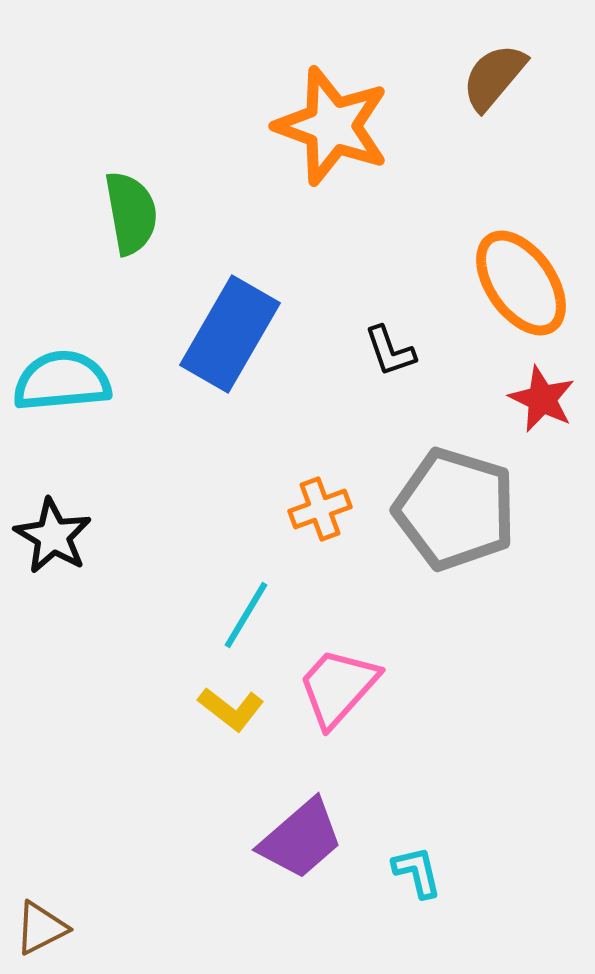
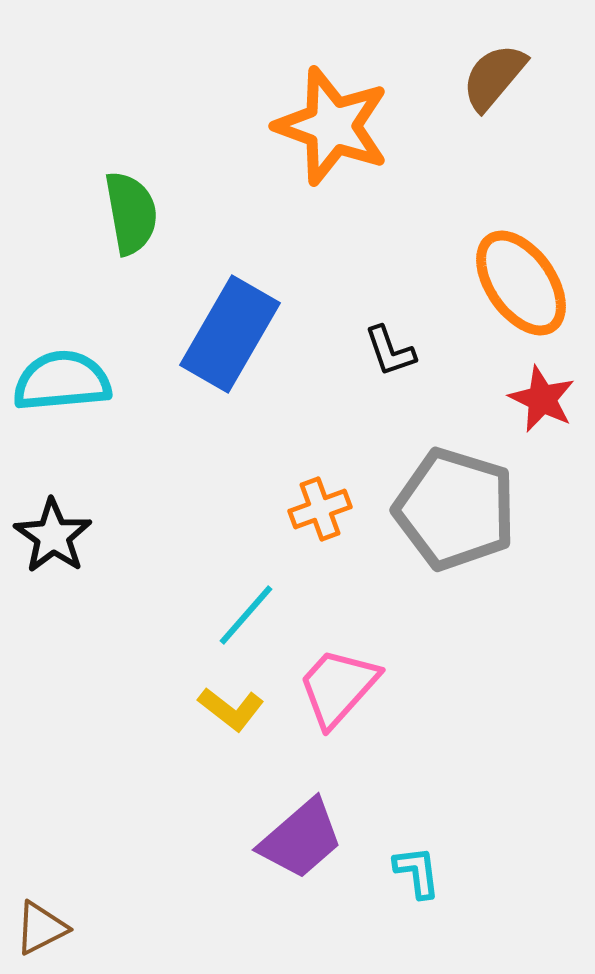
black star: rotated 4 degrees clockwise
cyan line: rotated 10 degrees clockwise
cyan L-shape: rotated 6 degrees clockwise
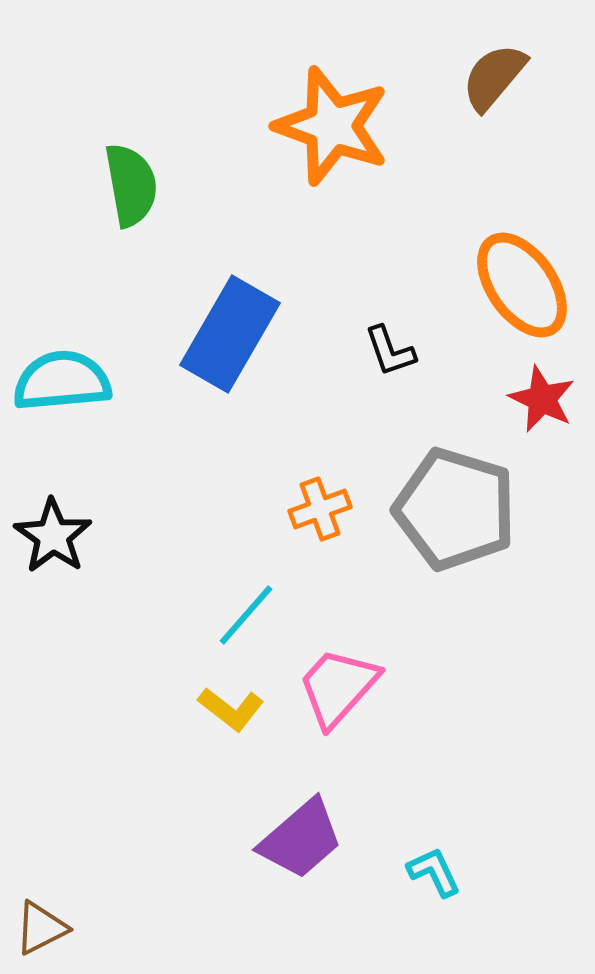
green semicircle: moved 28 px up
orange ellipse: moved 1 px right, 2 px down
cyan L-shape: moved 17 px right; rotated 18 degrees counterclockwise
